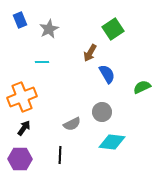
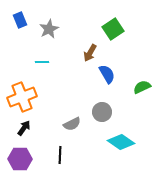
cyan diamond: moved 9 px right; rotated 28 degrees clockwise
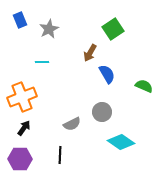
green semicircle: moved 2 px right, 1 px up; rotated 48 degrees clockwise
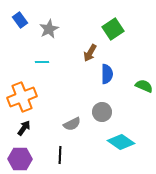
blue rectangle: rotated 14 degrees counterclockwise
blue semicircle: rotated 30 degrees clockwise
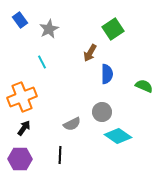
cyan line: rotated 64 degrees clockwise
cyan diamond: moved 3 px left, 6 px up
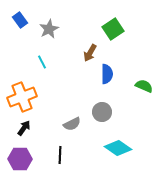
cyan diamond: moved 12 px down
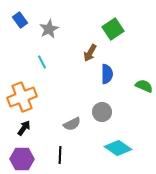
purple hexagon: moved 2 px right
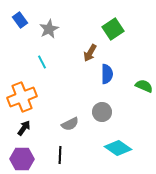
gray semicircle: moved 2 px left
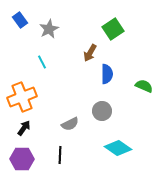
gray circle: moved 1 px up
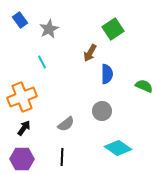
gray semicircle: moved 4 px left; rotated 12 degrees counterclockwise
black line: moved 2 px right, 2 px down
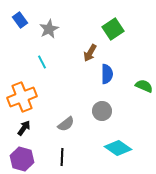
purple hexagon: rotated 15 degrees clockwise
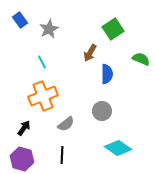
green semicircle: moved 3 px left, 27 px up
orange cross: moved 21 px right, 1 px up
black line: moved 2 px up
